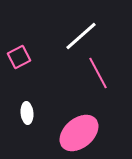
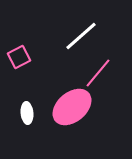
pink line: rotated 68 degrees clockwise
pink ellipse: moved 7 px left, 26 px up
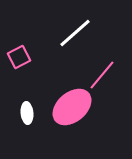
white line: moved 6 px left, 3 px up
pink line: moved 4 px right, 2 px down
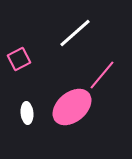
pink square: moved 2 px down
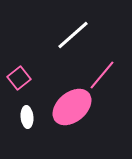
white line: moved 2 px left, 2 px down
pink square: moved 19 px down; rotated 10 degrees counterclockwise
white ellipse: moved 4 px down
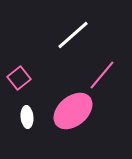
pink ellipse: moved 1 px right, 4 px down
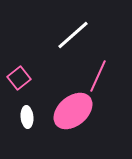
pink line: moved 4 px left, 1 px down; rotated 16 degrees counterclockwise
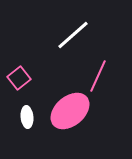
pink ellipse: moved 3 px left
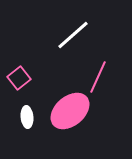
pink line: moved 1 px down
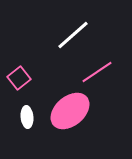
pink line: moved 1 px left, 5 px up; rotated 32 degrees clockwise
